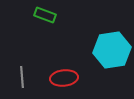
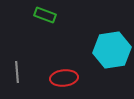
gray line: moved 5 px left, 5 px up
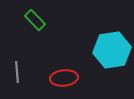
green rectangle: moved 10 px left, 5 px down; rotated 25 degrees clockwise
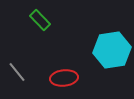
green rectangle: moved 5 px right
gray line: rotated 35 degrees counterclockwise
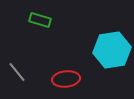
green rectangle: rotated 30 degrees counterclockwise
red ellipse: moved 2 px right, 1 px down
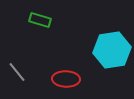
red ellipse: rotated 8 degrees clockwise
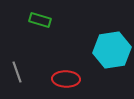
gray line: rotated 20 degrees clockwise
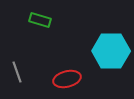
cyan hexagon: moved 1 px left, 1 px down; rotated 9 degrees clockwise
red ellipse: moved 1 px right; rotated 16 degrees counterclockwise
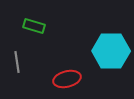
green rectangle: moved 6 px left, 6 px down
gray line: moved 10 px up; rotated 10 degrees clockwise
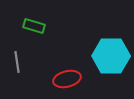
cyan hexagon: moved 5 px down
